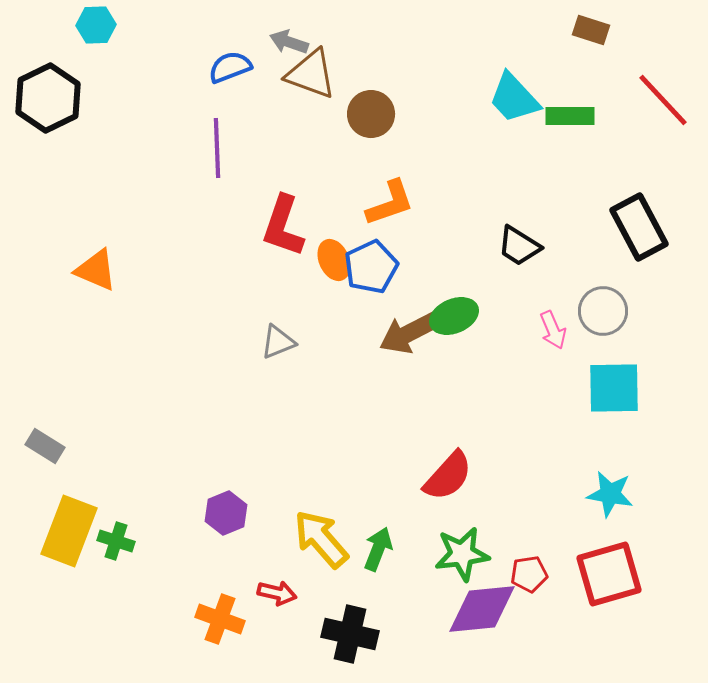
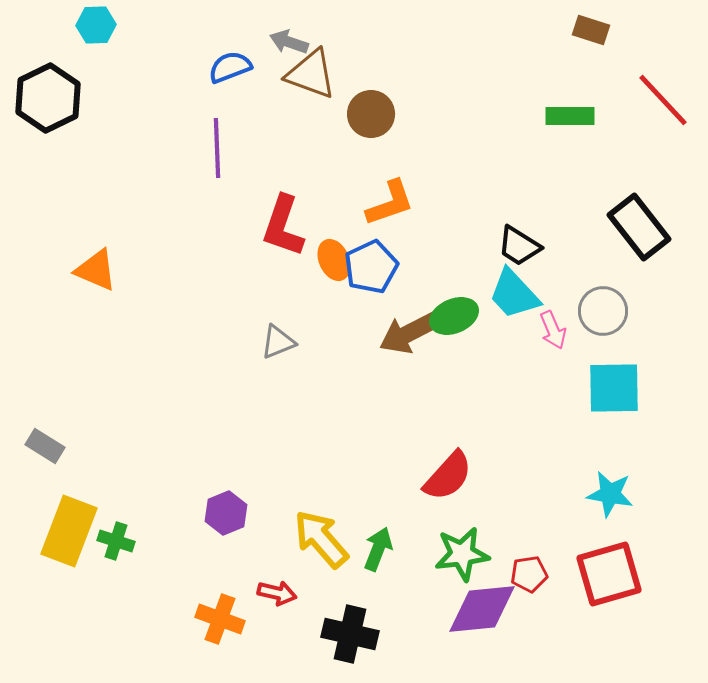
cyan trapezoid: moved 196 px down
black rectangle: rotated 10 degrees counterclockwise
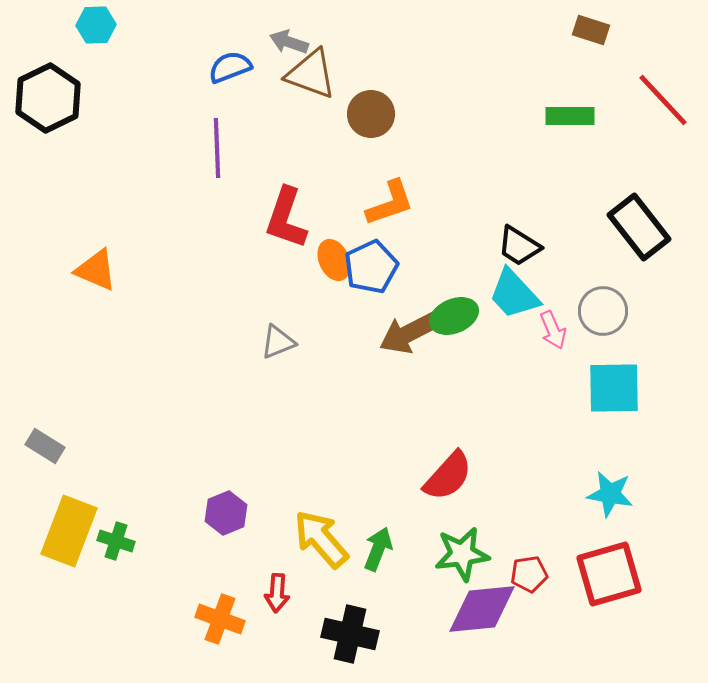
red L-shape: moved 3 px right, 8 px up
red arrow: rotated 81 degrees clockwise
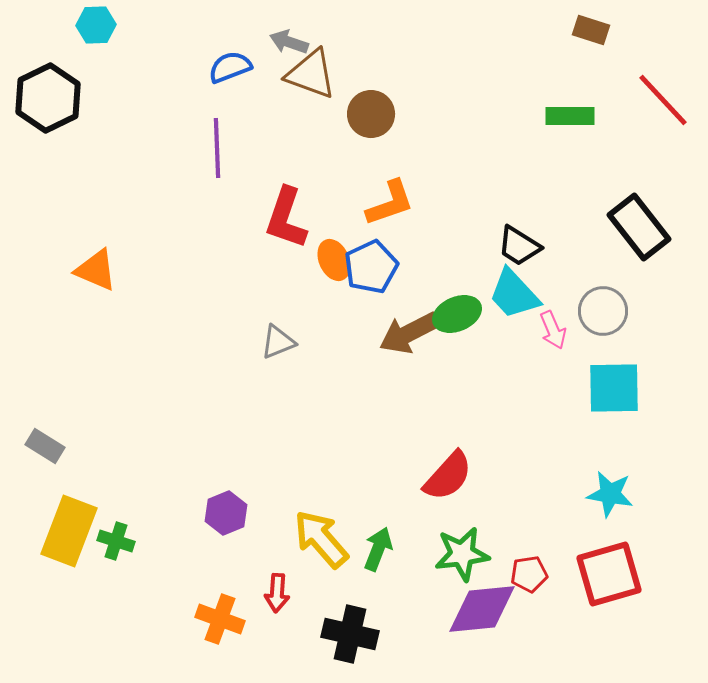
green ellipse: moved 3 px right, 2 px up
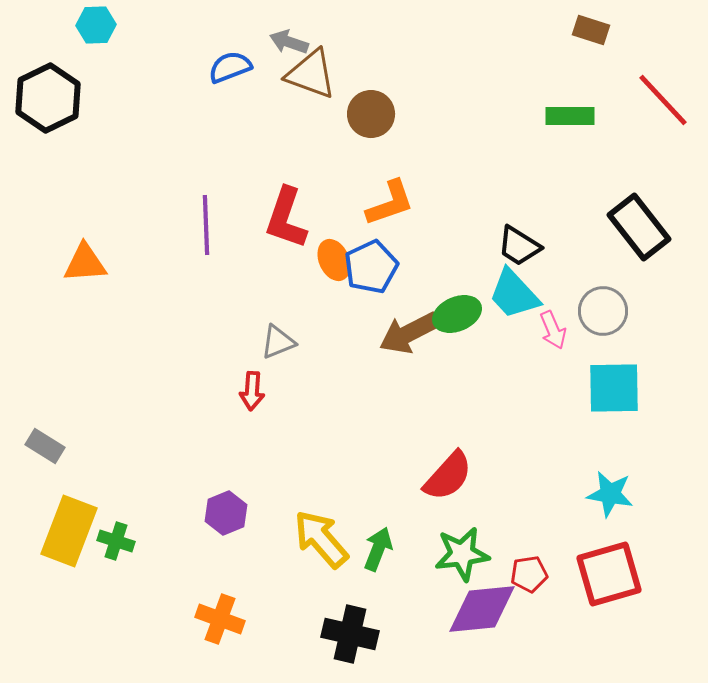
purple line: moved 11 px left, 77 px down
orange triangle: moved 11 px left, 7 px up; rotated 27 degrees counterclockwise
red arrow: moved 25 px left, 202 px up
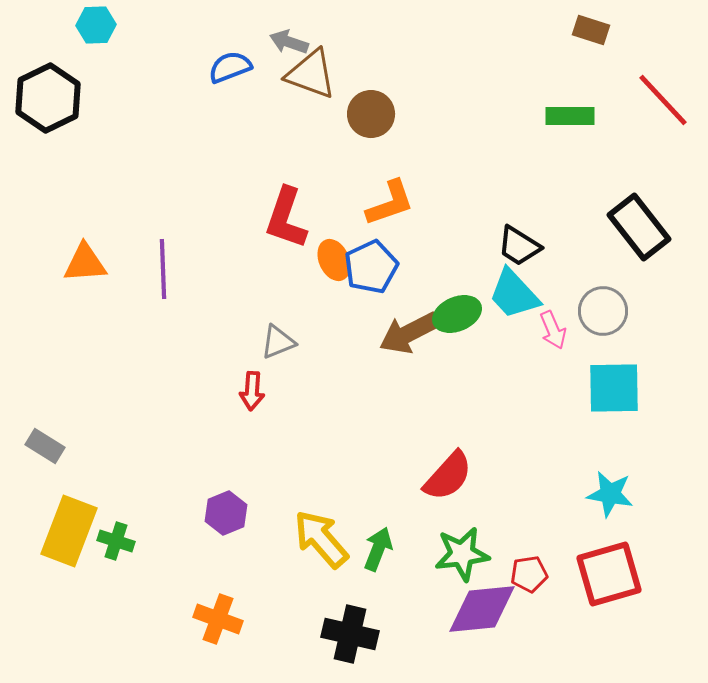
purple line: moved 43 px left, 44 px down
orange cross: moved 2 px left
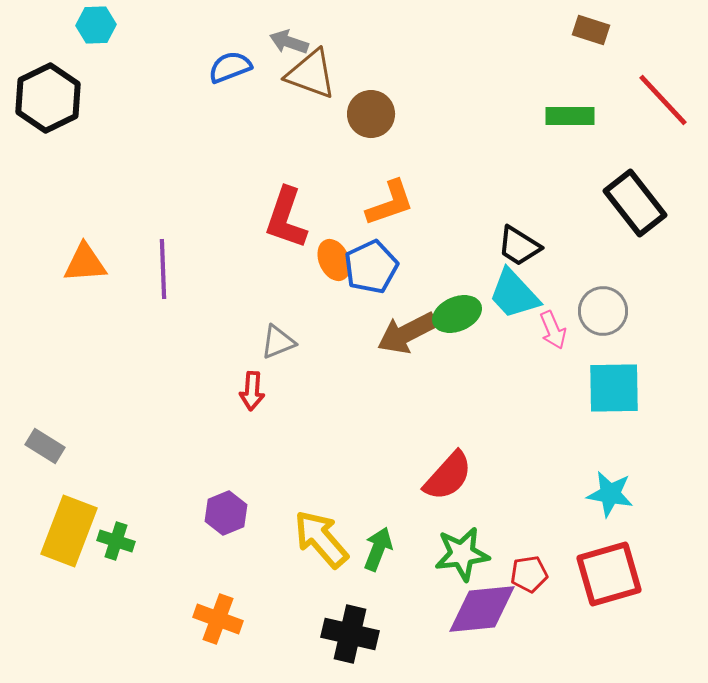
black rectangle: moved 4 px left, 24 px up
brown arrow: moved 2 px left
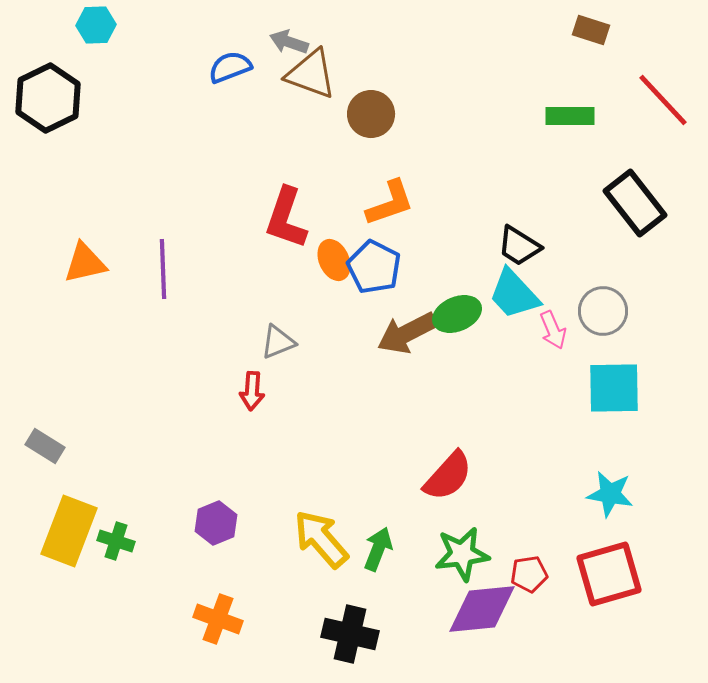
orange triangle: rotated 9 degrees counterclockwise
blue pentagon: moved 3 px right; rotated 20 degrees counterclockwise
purple hexagon: moved 10 px left, 10 px down
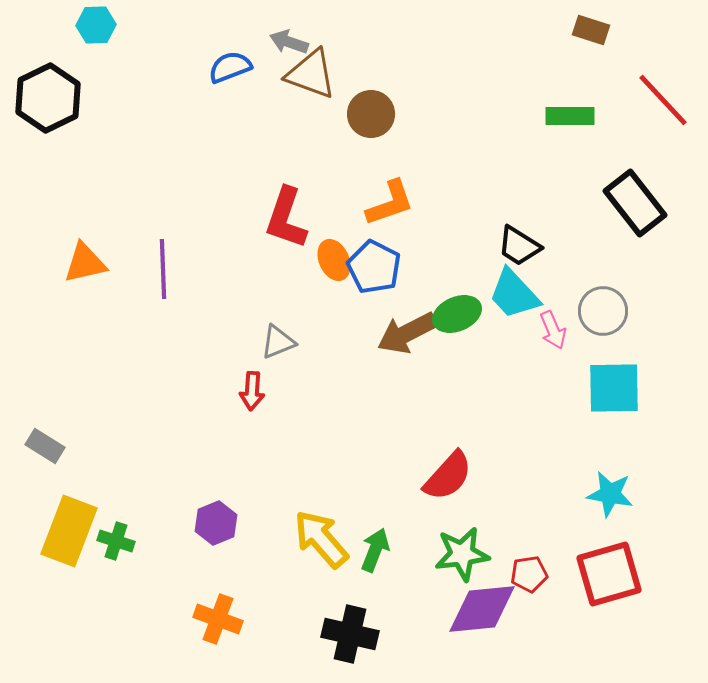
green arrow: moved 3 px left, 1 px down
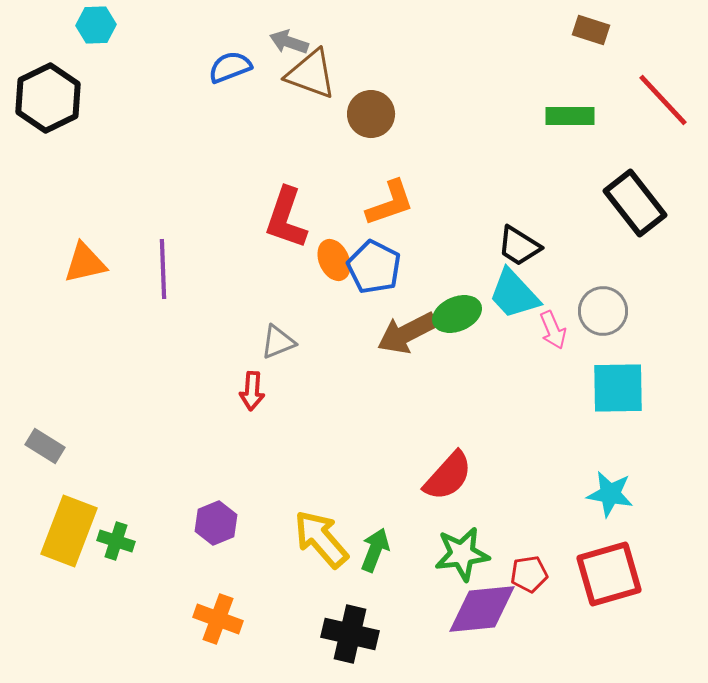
cyan square: moved 4 px right
